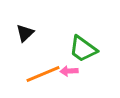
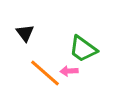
black triangle: rotated 24 degrees counterclockwise
orange line: moved 2 px right, 1 px up; rotated 64 degrees clockwise
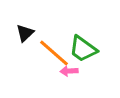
black triangle: rotated 24 degrees clockwise
orange line: moved 9 px right, 20 px up
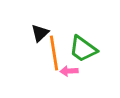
black triangle: moved 15 px right
orange line: rotated 40 degrees clockwise
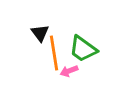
black triangle: rotated 24 degrees counterclockwise
pink arrow: rotated 18 degrees counterclockwise
